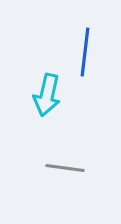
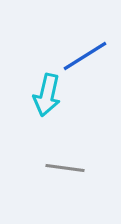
blue line: moved 4 px down; rotated 51 degrees clockwise
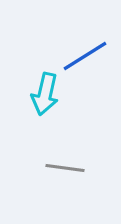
cyan arrow: moved 2 px left, 1 px up
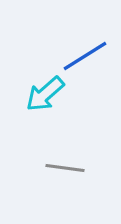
cyan arrow: rotated 36 degrees clockwise
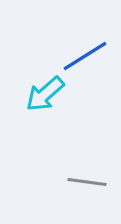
gray line: moved 22 px right, 14 px down
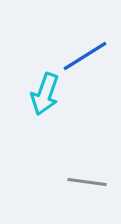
cyan arrow: rotated 30 degrees counterclockwise
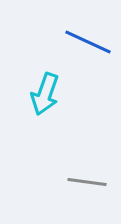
blue line: moved 3 px right, 14 px up; rotated 57 degrees clockwise
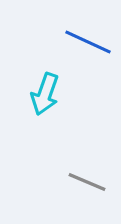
gray line: rotated 15 degrees clockwise
